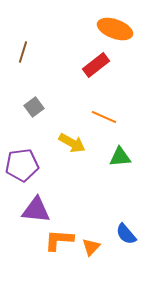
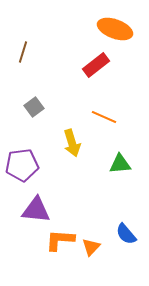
yellow arrow: rotated 44 degrees clockwise
green triangle: moved 7 px down
orange L-shape: moved 1 px right
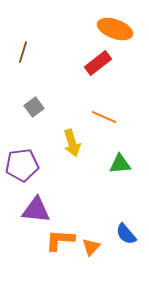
red rectangle: moved 2 px right, 2 px up
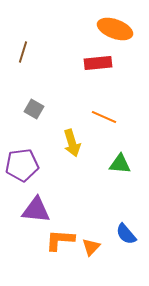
red rectangle: rotated 32 degrees clockwise
gray square: moved 2 px down; rotated 24 degrees counterclockwise
green triangle: rotated 10 degrees clockwise
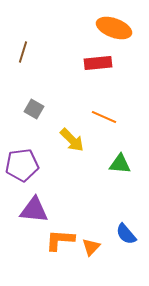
orange ellipse: moved 1 px left, 1 px up
yellow arrow: moved 3 px up; rotated 28 degrees counterclockwise
purple triangle: moved 2 px left
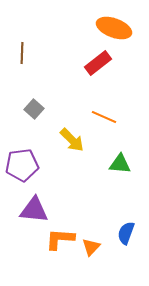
brown line: moved 1 px left, 1 px down; rotated 15 degrees counterclockwise
red rectangle: rotated 32 degrees counterclockwise
gray square: rotated 12 degrees clockwise
blue semicircle: moved 1 px up; rotated 60 degrees clockwise
orange L-shape: moved 1 px up
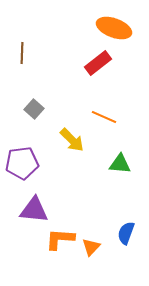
purple pentagon: moved 2 px up
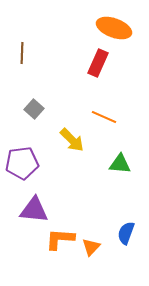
red rectangle: rotated 28 degrees counterclockwise
